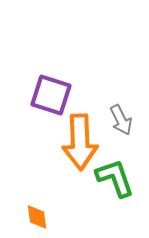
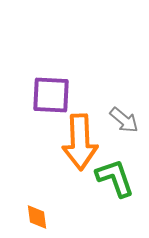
purple square: rotated 15 degrees counterclockwise
gray arrow: moved 3 px right; rotated 24 degrees counterclockwise
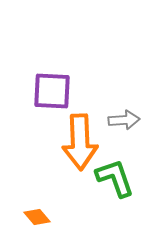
purple square: moved 1 px right, 4 px up
gray arrow: rotated 44 degrees counterclockwise
orange diamond: rotated 32 degrees counterclockwise
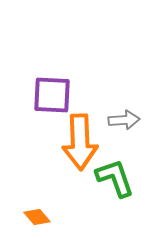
purple square: moved 4 px down
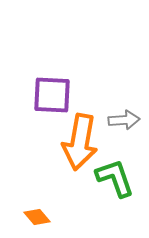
orange arrow: rotated 12 degrees clockwise
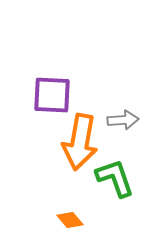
gray arrow: moved 1 px left
orange diamond: moved 33 px right, 3 px down
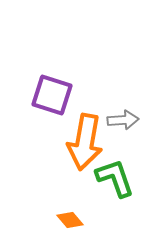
purple square: rotated 15 degrees clockwise
orange arrow: moved 5 px right
